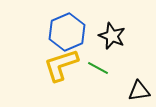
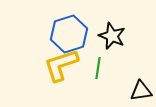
blue hexagon: moved 2 px right, 2 px down; rotated 6 degrees clockwise
green line: rotated 70 degrees clockwise
black triangle: moved 2 px right
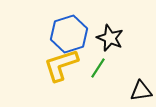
black star: moved 2 px left, 2 px down
green line: rotated 25 degrees clockwise
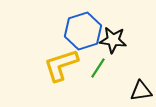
blue hexagon: moved 14 px right, 3 px up
black star: moved 3 px right, 2 px down; rotated 16 degrees counterclockwise
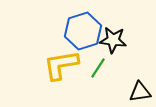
yellow L-shape: rotated 9 degrees clockwise
black triangle: moved 1 px left, 1 px down
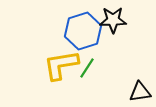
black star: moved 20 px up; rotated 8 degrees counterclockwise
green line: moved 11 px left
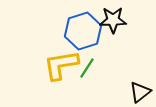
black triangle: rotated 30 degrees counterclockwise
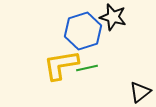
black star: moved 3 px up; rotated 16 degrees clockwise
green line: rotated 45 degrees clockwise
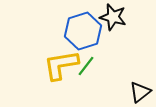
green line: moved 1 px left, 2 px up; rotated 40 degrees counterclockwise
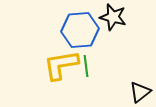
blue hexagon: moved 3 px left, 1 px up; rotated 12 degrees clockwise
green line: rotated 45 degrees counterclockwise
